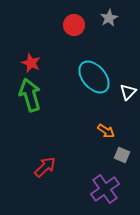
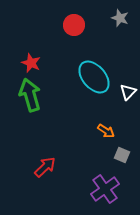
gray star: moved 11 px right; rotated 24 degrees counterclockwise
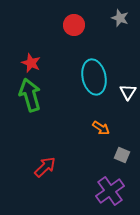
cyan ellipse: rotated 28 degrees clockwise
white triangle: rotated 12 degrees counterclockwise
orange arrow: moved 5 px left, 3 px up
purple cross: moved 5 px right, 2 px down
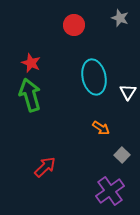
gray square: rotated 21 degrees clockwise
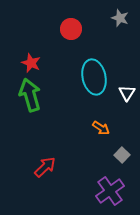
red circle: moved 3 px left, 4 px down
white triangle: moved 1 px left, 1 px down
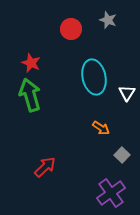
gray star: moved 12 px left, 2 px down
purple cross: moved 1 px right, 2 px down
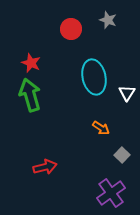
red arrow: rotated 30 degrees clockwise
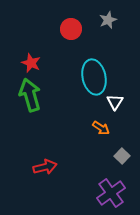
gray star: rotated 30 degrees clockwise
white triangle: moved 12 px left, 9 px down
gray square: moved 1 px down
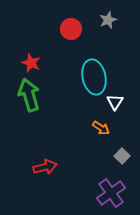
green arrow: moved 1 px left
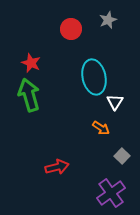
red arrow: moved 12 px right
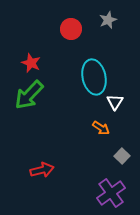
green arrow: rotated 120 degrees counterclockwise
red arrow: moved 15 px left, 3 px down
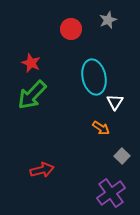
green arrow: moved 3 px right
